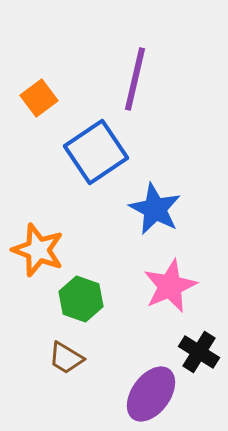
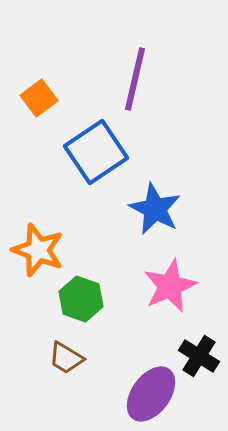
black cross: moved 4 px down
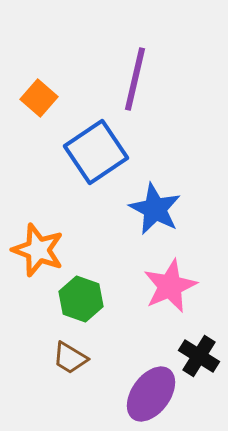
orange square: rotated 12 degrees counterclockwise
brown trapezoid: moved 4 px right
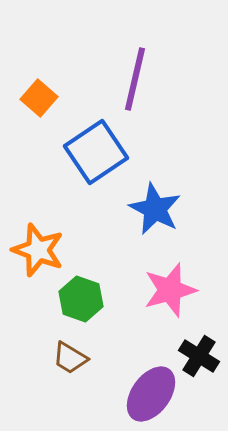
pink star: moved 4 px down; rotated 8 degrees clockwise
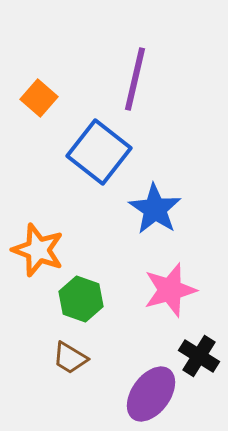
blue square: moved 3 px right; rotated 18 degrees counterclockwise
blue star: rotated 6 degrees clockwise
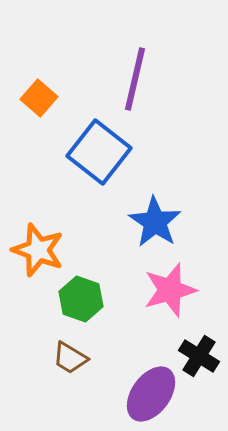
blue star: moved 13 px down
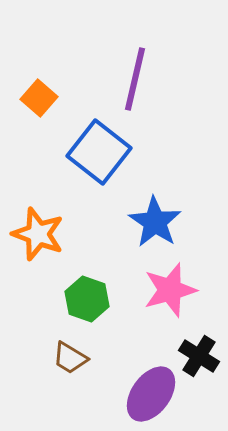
orange star: moved 16 px up
green hexagon: moved 6 px right
